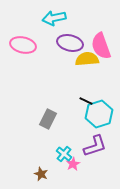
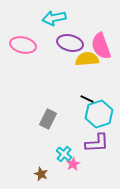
black line: moved 1 px right, 2 px up
purple L-shape: moved 2 px right, 3 px up; rotated 15 degrees clockwise
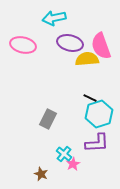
black line: moved 3 px right, 1 px up
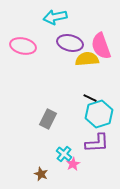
cyan arrow: moved 1 px right, 1 px up
pink ellipse: moved 1 px down
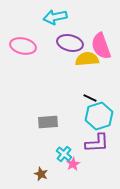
cyan hexagon: moved 2 px down
gray rectangle: moved 3 px down; rotated 60 degrees clockwise
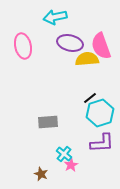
pink ellipse: rotated 65 degrees clockwise
black line: rotated 64 degrees counterclockwise
cyan hexagon: moved 1 px right, 3 px up
purple L-shape: moved 5 px right
pink star: moved 2 px left, 1 px down
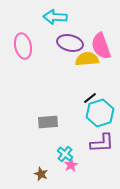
cyan arrow: rotated 15 degrees clockwise
cyan cross: moved 1 px right
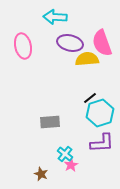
pink semicircle: moved 1 px right, 3 px up
gray rectangle: moved 2 px right
